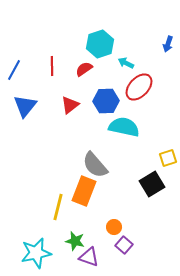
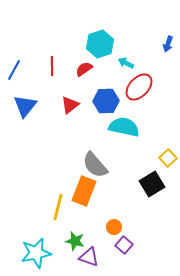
yellow square: rotated 24 degrees counterclockwise
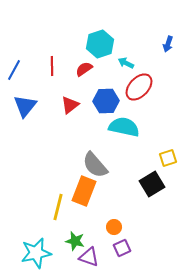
yellow square: rotated 24 degrees clockwise
purple square: moved 2 px left, 3 px down; rotated 24 degrees clockwise
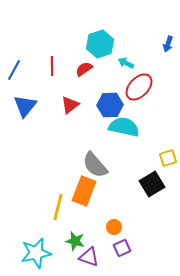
blue hexagon: moved 4 px right, 4 px down
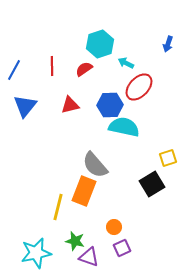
red triangle: rotated 24 degrees clockwise
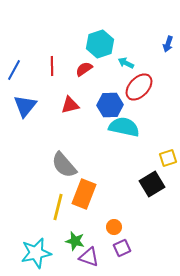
gray semicircle: moved 31 px left
orange rectangle: moved 3 px down
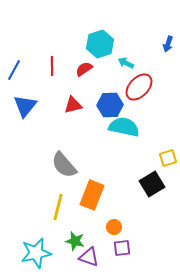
red triangle: moved 3 px right
orange rectangle: moved 8 px right, 1 px down
purple square: rotated 18 degrees clockwise
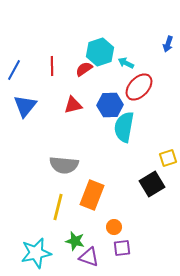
cyan hexagon: moved 8 px down
cyan semicircle: rotated 92 degrees counterclockwise
gray semicircle: rotated 44 degrees counterclockwise
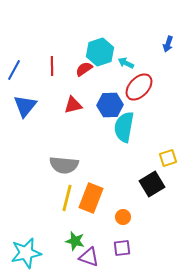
orange rectangle: moved 1 px left, 3 px down
yellow line: moved 9 px right, 9 px up
orange circle: moved 9 px right, 10 px up
cyan star: moved 10 px left
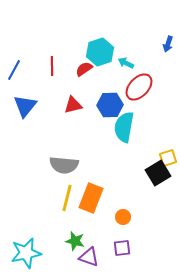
black square: moved 6 px right, 11 px up
